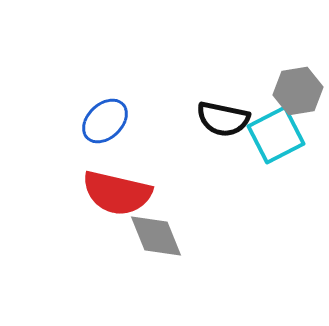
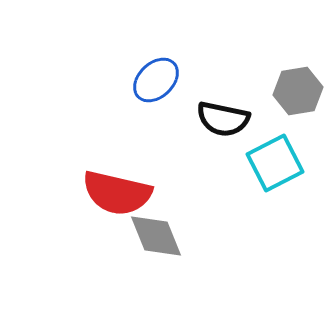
blue ellipse: moved 51 px right, 41 px up
cyan square: moved 1 px left, 28 px down
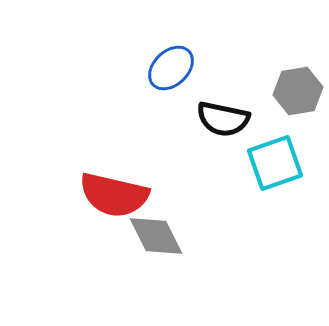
blue ellipse: moved 15 px right, 12 px up
cyan square: rotated 8 degrees clockwise
red semicircle: moved 3 px left, 2 px down
gray diamond: rotated 4 degrees counterclockwise
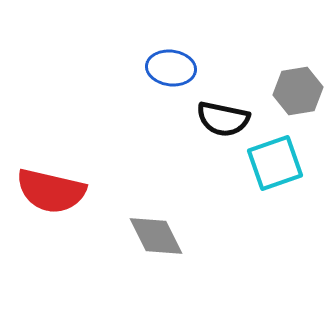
blue ellipse: rotated 51 degrees clockwise
red semicircle: moved 63 px left, 4 px up
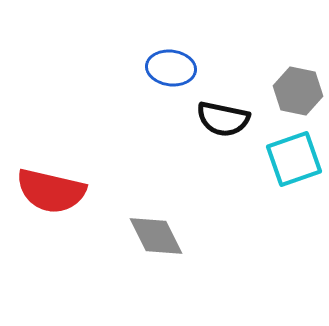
gray hexagon: rotated 21 degrees clockwise
cyan square: moved 19 px right, 4 px up
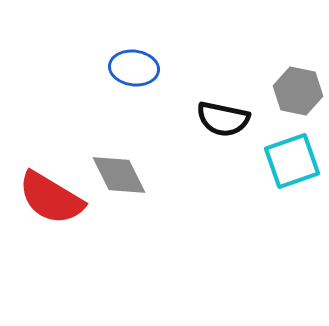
blue ellipse: moved 37 px left
cyan square: moved 2 px left, 2 px down
red semicircle: moved 7 px down; rotated 18 degrees clockwise
gray diamond: moved 37 px left, 61 px up
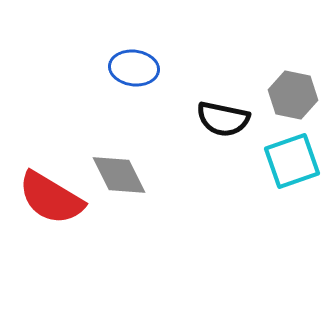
gray hexagon: moved 5 px left, 4 px down
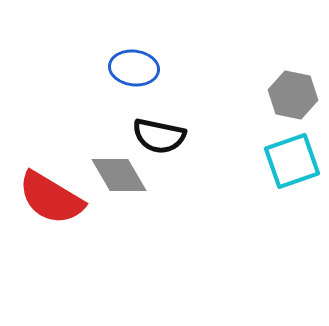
black semicircle: moved 64 px left, 17 px down
gray diamond: rotated 4 degrees counterclockwise
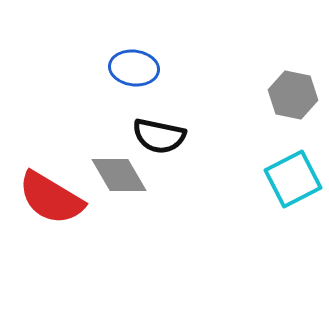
cyan square: moved 1 px right, 18 px down; rotated 8 degrees counterclockwise
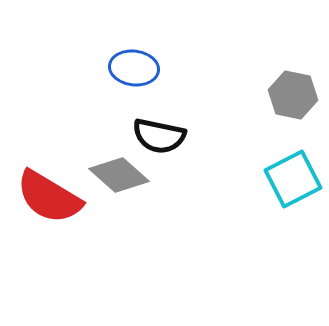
gray diamond: rotated 18 degrees counterclockwise
red semicircle: moved 2 px left, 1 px up
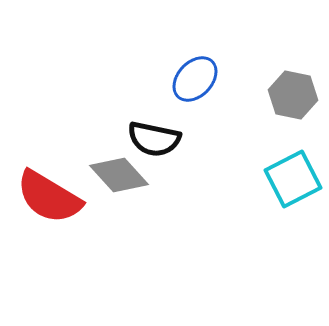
blue ellipse: moved 61 px right, 11 px down; rotated 54 degrees counterclockwise
black semicircle: moved 5 px left, 3 px down
gray diamond: rotated 6 degrees clockwise
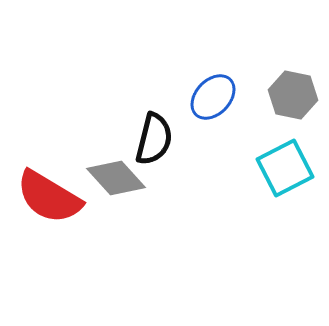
blue ellipse: moved 18 px right, 18 px down
black semicircle: rotated 88 degrees counterclockwise
gray diamond: moved 3 px left, 3 px down
cyan square: moved 8 px left, 11 px up
